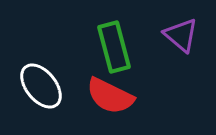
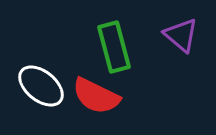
white ellipse: rotated 12 degrees counterclockwise
red semicircle: moved 14 px left
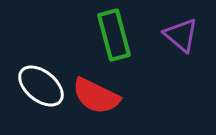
green rectangle: moved 12 px up
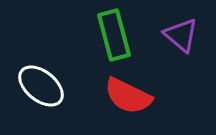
red semicircle: moved 32 px right
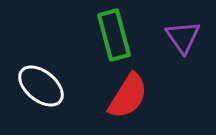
purple triangle: moved 2 px right, 2 px down; rotated 15 degrees clockwise
red semicircle: rotated 84 degrees counterclockwise
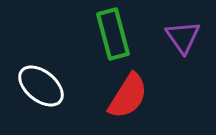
green rectangle: moved 1 px left, 1 px up
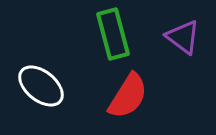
purple triangle: rotated 18 degrees counterclockwise
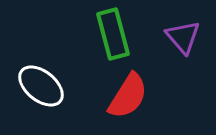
purple triangle: rotated 12 degrees clockwise
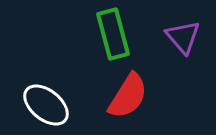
white ellipse: moved 5 px right, 19 px down
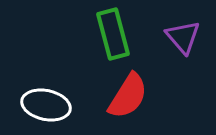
white ellipse: rotated 27 degrees counterclockwise
